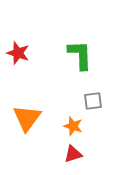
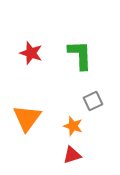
red star: moved 13 px right
gray square: rotated 18 degrees counterclockwise
red triangle: moved 1 px left, 1 px down
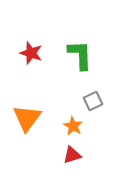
orange star: rotated 12 degrees clockwise
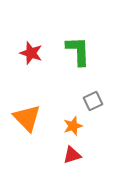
green L-shape: moved 2 px left, 4 px up
orange triangle: rotated 20 degrees counterclockwise
orange star: rotated 24 degrees clockwise
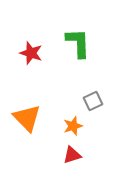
green L-shape: moved 8 px up
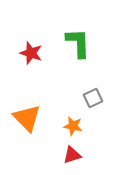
gray square: moved 3 px up
orange star: rotated 30 degrees clockwise
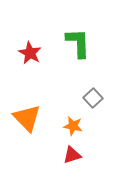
red star: moved 1 px left; rotated 10 degrees clockwise
gray square: rotated 18 degrees counterclockwise
